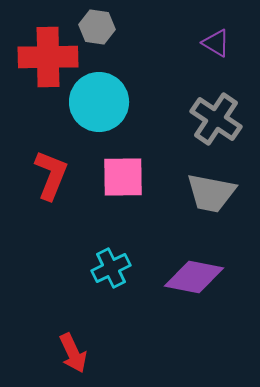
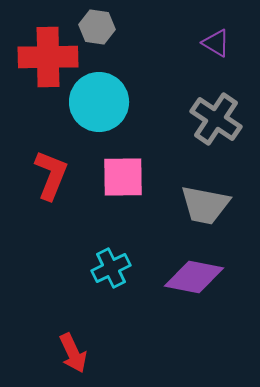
gray trapezoid: moved 6 px left, 12 px down
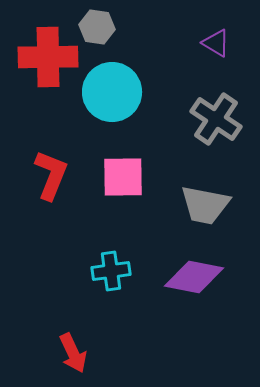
cyan circle: moved 13 px right, 10 px up
cyan cross: moved 3 px down; rotated 18 degrees clockwise
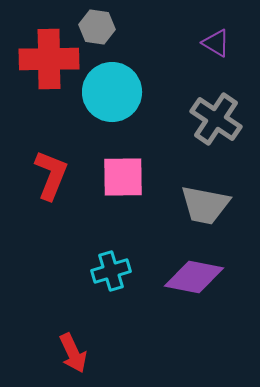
red cross: moved 1 px right, 2 px down
cyan cross: rotated 9 degrees counterclockwise
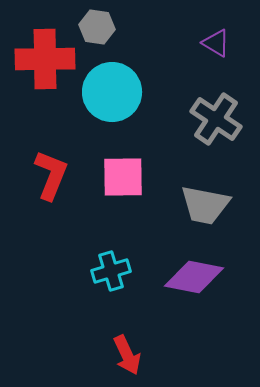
red cross: moved 4 px left
red arrow: moved 54 px right, 2 px down
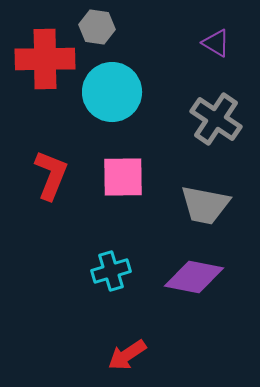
red arrow: rotated 81 degrees clockwise
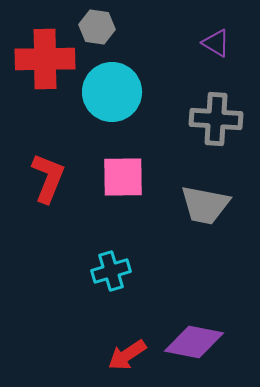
gray cross: rotated 30 degrees counterclockwise
red L-shape: moved 3 px left, 3 px down
purple diamond: moved 65 px down
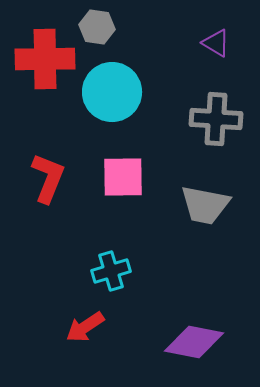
red arrow: moved 42 px left, 28 px up
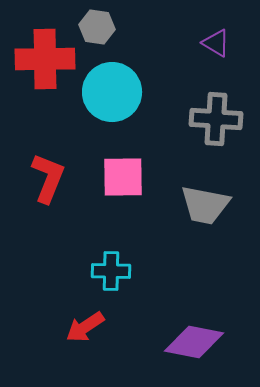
cyan cross: rotated 18 degrees clockwise
